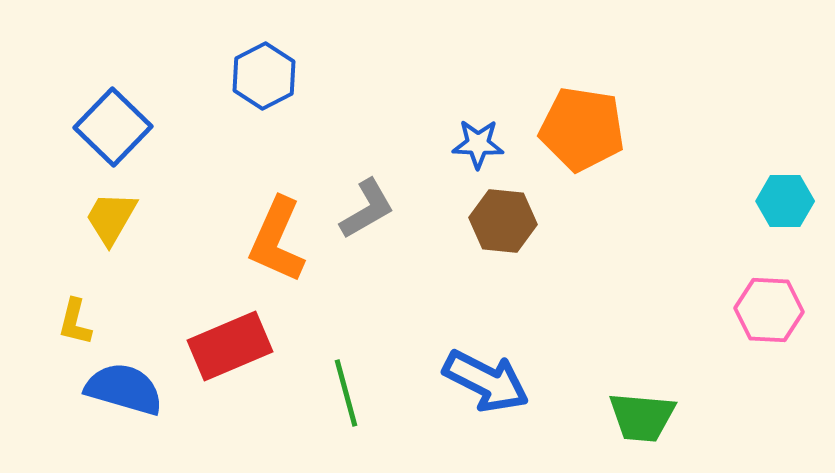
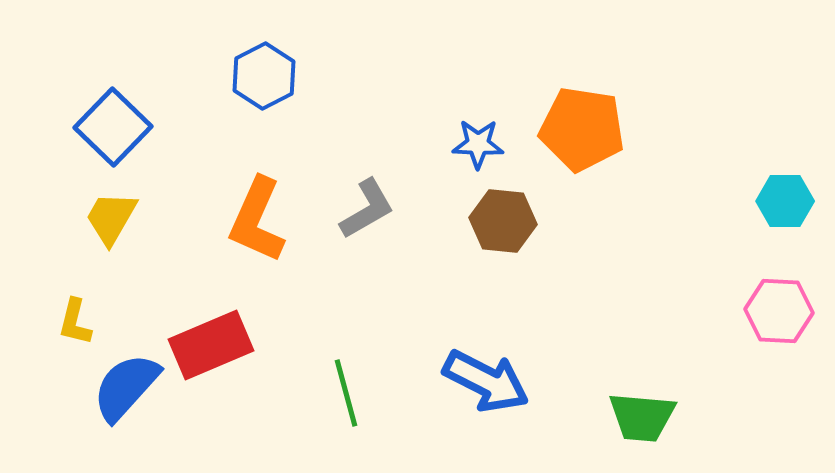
orange L-shape: moved 20 px left, 20 px up
pink hexagon: moved 10 px right, 1 px down
red rectangle: moved 19 px left, 1 px up
blue semicircle: moved 2 px right, 2 px up; rotated 64 degrees counterclockwise
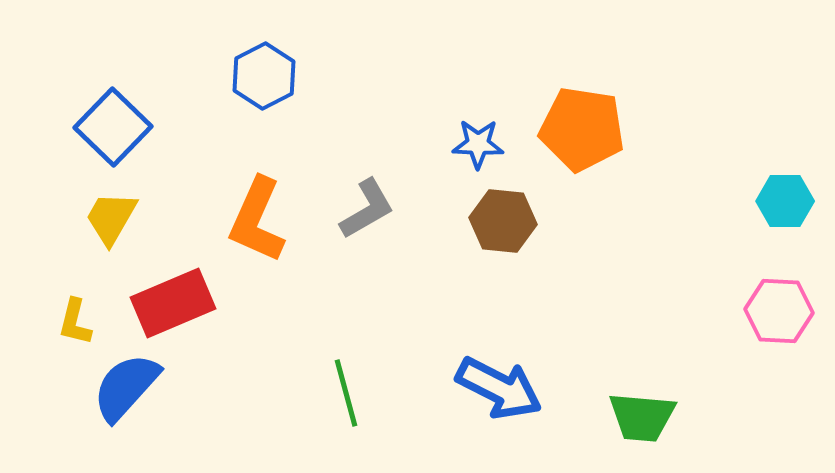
red rectangle: moved 38 px left, 42 px up
blue arrow: moved 13 px right, 7 px down
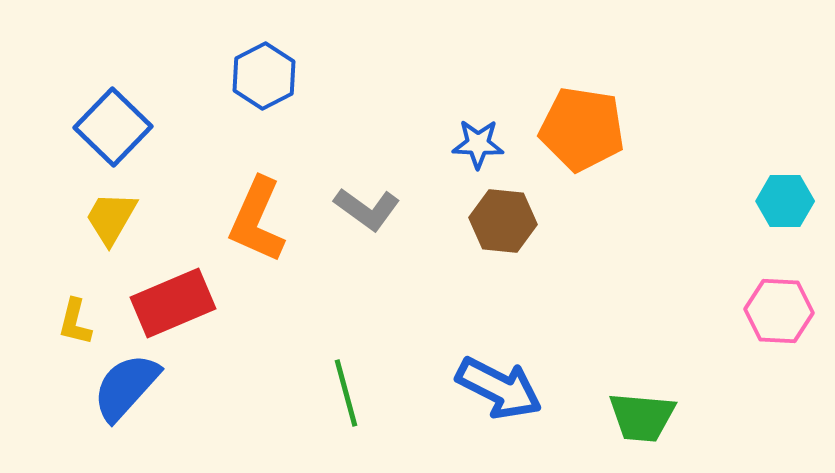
gray L-shape: rotated 66 degrees clockwise
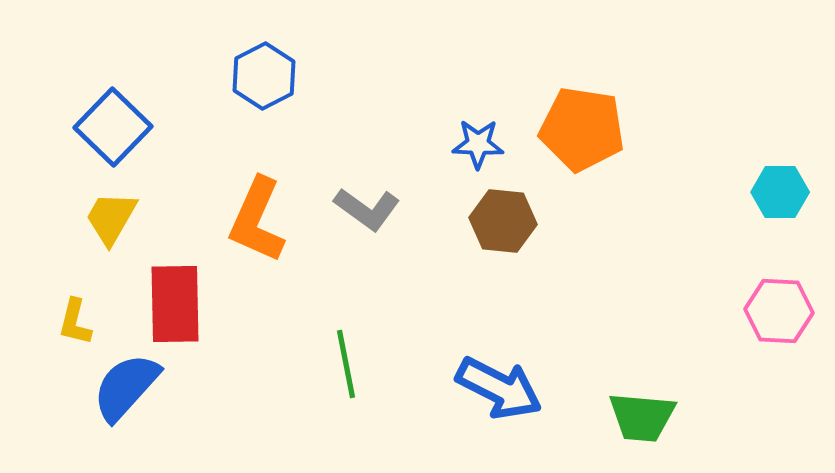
cyan hexagon: moved 5 px left, 9 px up
red rectangle: moved 2 px right, 1 px down; rotated 68 degrees counterclockwise
green line: moved 29 px up; rotated 4 degrees clockwise
